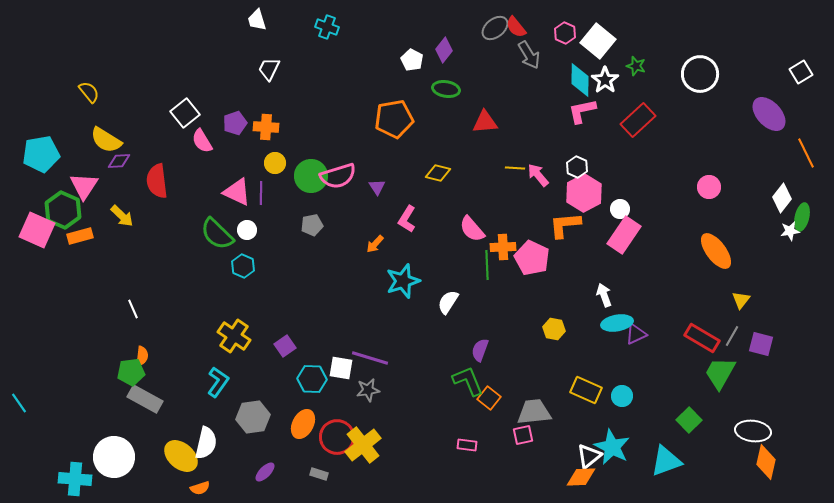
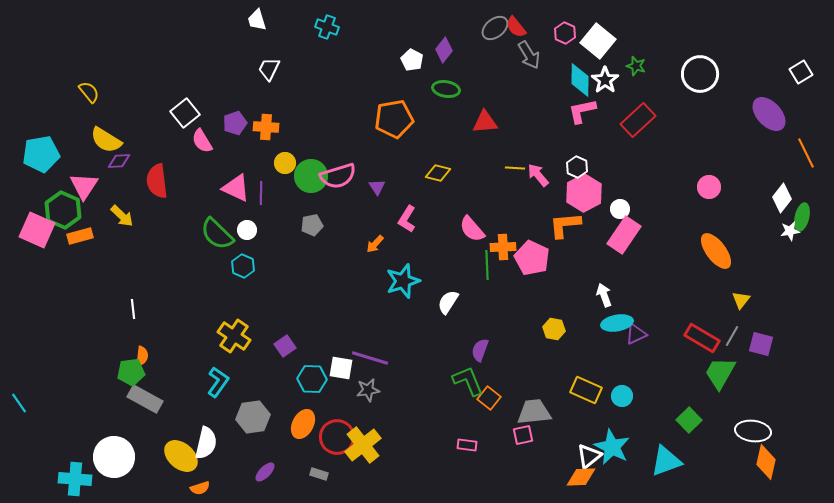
yellow circle at (275, 163): moved 10 px right
pink triangle at (237, 192): moved 1 px left, 4 px up
white line at (133, 309): rotated 18 degrees clockwise
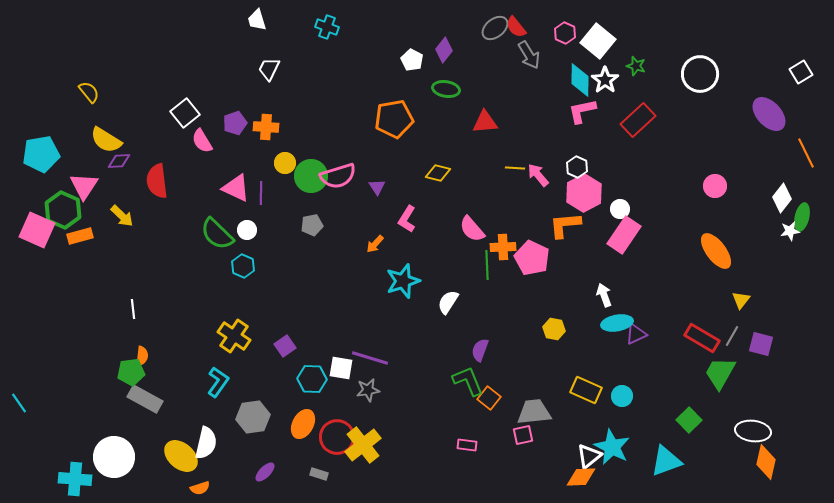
pink circle at (709, 187): moved 6 px right, 1 px up
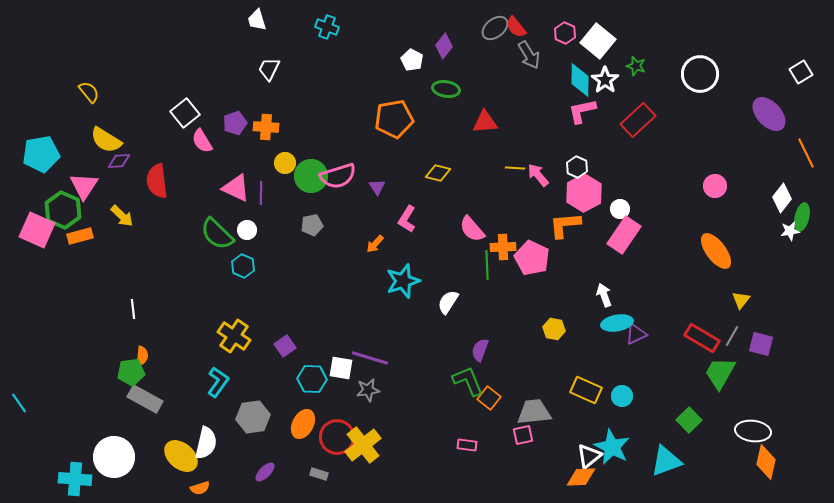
purple diamond at (444, 50): moved 4 px up
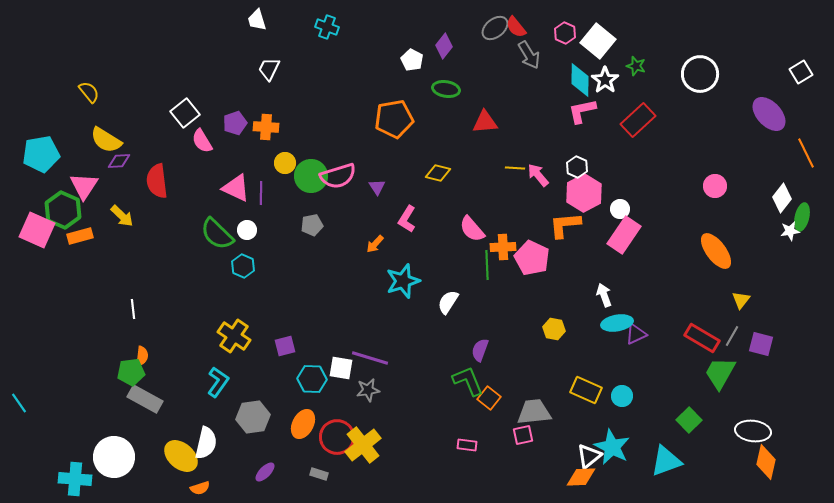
purple square at (285, 346): rotated 20 degrees clockwise
